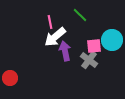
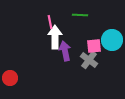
green line: rotated 42 degrees counterclockwise
white arrow: rotated 130 degrees clockwise
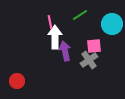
green line: rotated 35 degrees counterclockwise
cyan circle: moved 16 px up
gray cross: rotated 18 degrees clockwise
red circle: moved 7 px right, 3 px down
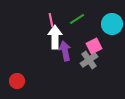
green line: moved 3 px left, 4 px down
pink line: moved 1 px right, 2 px up
pink square: rotated 21 degrees counterclockwise
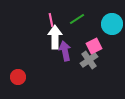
red circle: moved 1 px right, 4 px up
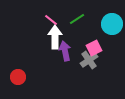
pink line: rotated 40 degrees counterclockwise
pink square: moved 2 px down
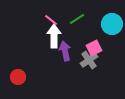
white arrow: moved 1 px left, 1 px up
